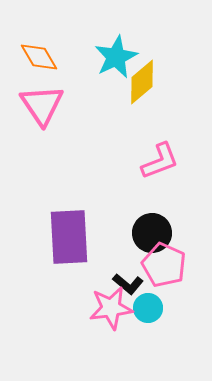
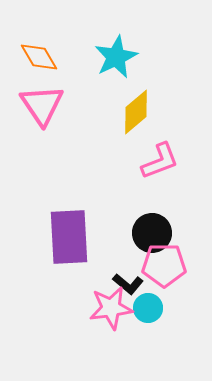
yellow diamond: moved 6 px left, 30 px down
pink pentagon: rotated 24 degrees counterclockwise
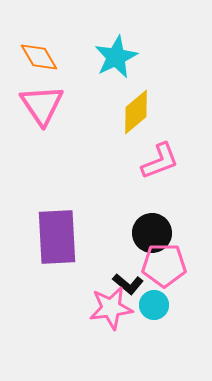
purple rectangle: moved 12 px left
cyan circle: moved 6 px right, 3 px up
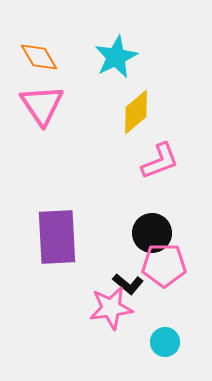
cyan circle: moved 11 px right, 37 px down
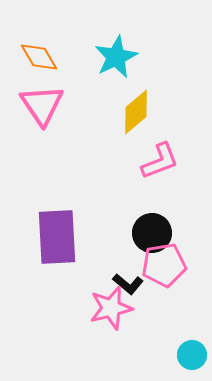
pink pentagon: rotated 9 degrees counterclockwise
pink star: rotated 6 degrees counterclockwise
cyan circle: moved 27 px right, 13 px down
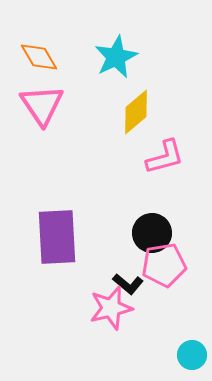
pink L-shape: moved 5 px right, 4 px up; rotated 6 degrees clockwise
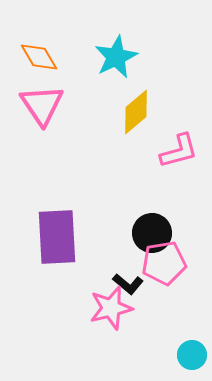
pink L-shape: moved 14 px right, 6 px up
pink pentagon: moved 2 px up
